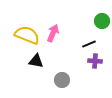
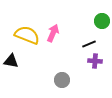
black triangle: moved 25 px left
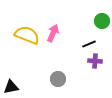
black triangle: moved 26 px down; rotated 21 degrees counterclockwise
gray circle: moved 4 px left, 1 px up
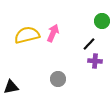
yellow semicircle: rotated 35 degrees counterclockwise
black line: rotated 24 degrees counterclockwise
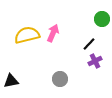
green circle: moved 2 px up
purple cross: rotated 32 degrees counterclockwise
gray circle: moved 2 px right
black triangle: moved 6 px up
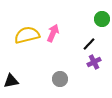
purple cross: moved 1 px left, 1 px down
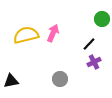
yellow semicircle: moved 1 px left
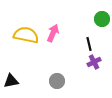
yellow semicircle: rotated 25 degrees clockwise
black line: rotated 56 degrees counterclockwise
gray circle: moved 3 px left, 2 px down
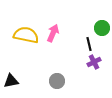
green circle: moved 9 px down
